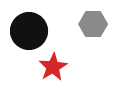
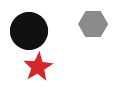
red star: moved 15 px left
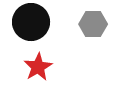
black circle: moved 2 px right, 9 px up
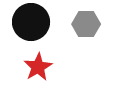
gray hexagon: moved 7 px left
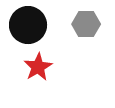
black circle: moved 3 px left, 3 px down
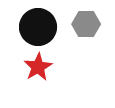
black circle: moved 10 px right, 2 px down
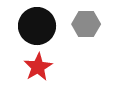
black circle: moved 1 px left, 1 px up
